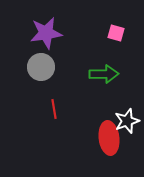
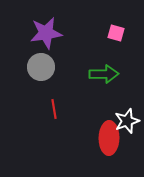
red ellipse: rotated 8 degrees clockwise
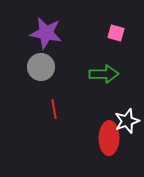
purple star: rotated 20 degrees clockwise
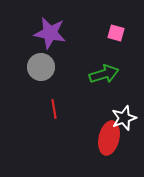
purple star: moved 4 px right
green arrow: rotated 16 degrees counterclockwise
white star: moved 3 px left, 3 px up
red ellipse: rotated 12 degrees clockwise
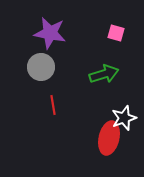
red line: moved 1 px left, 4 px up
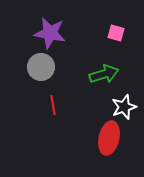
white star: moved 11 px up
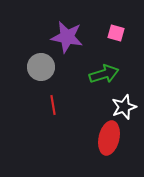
purple star: moved 17 px right, 4 px down
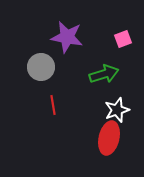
pink square: moved 7 px right, 6 px down; rotated 36 degrees counterclockwise
white star: moved 7 px left, 3 px down
